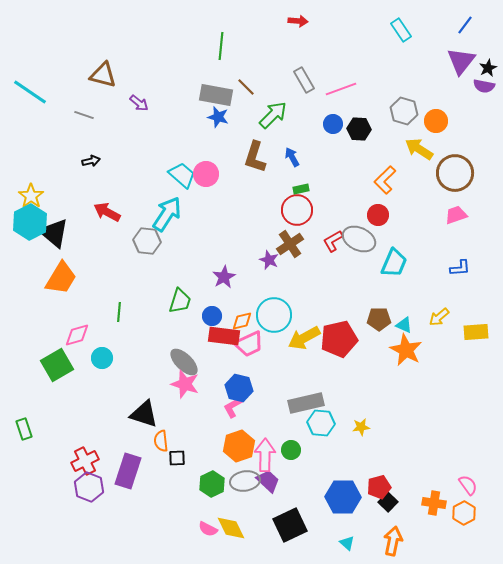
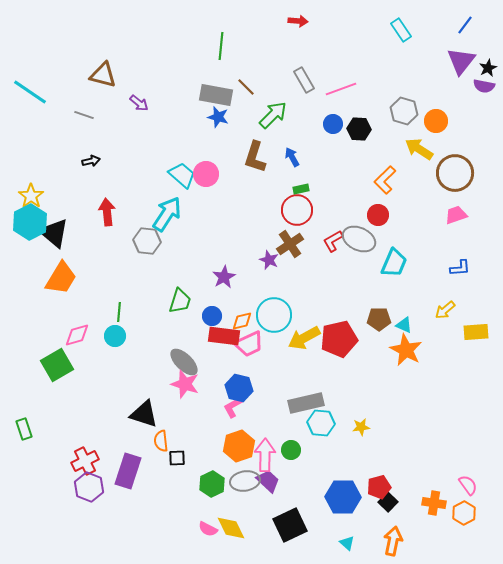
red arrow at (107, 212): rotated 56 degrees clockwise
yellow arrow at (439, 317): moved 6 px right, 7 px up
cyan circle at (102, 358): moved 13 px right, 22 px up
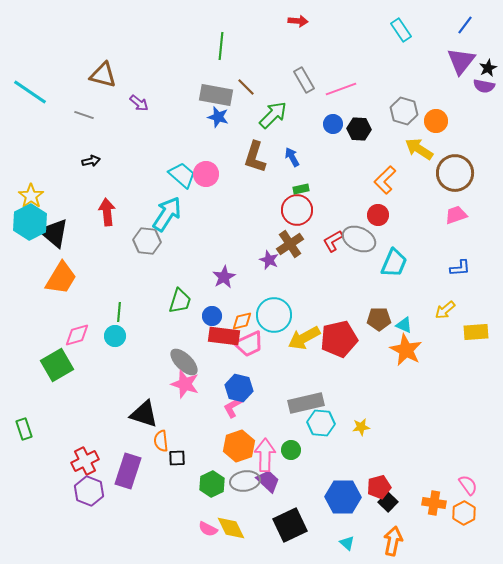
purple hexagon at (89, 487): moved 4 px down
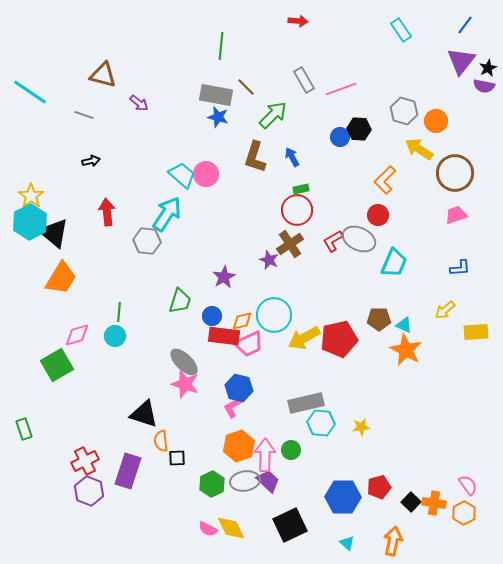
blue circle at (333, 124): moved 7 px right, 13 px down
black square at (388, 502): moved 23 px right
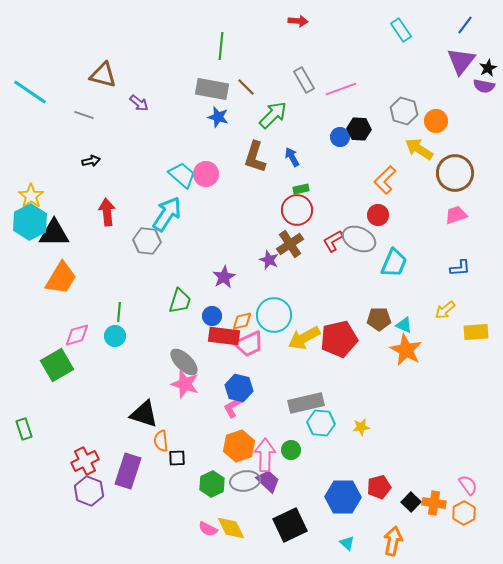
gray rectangle at (216, 95): moved 4 px left, 6 px up
black triangle at (54, 233): rotated 40 degrees counterclockwise
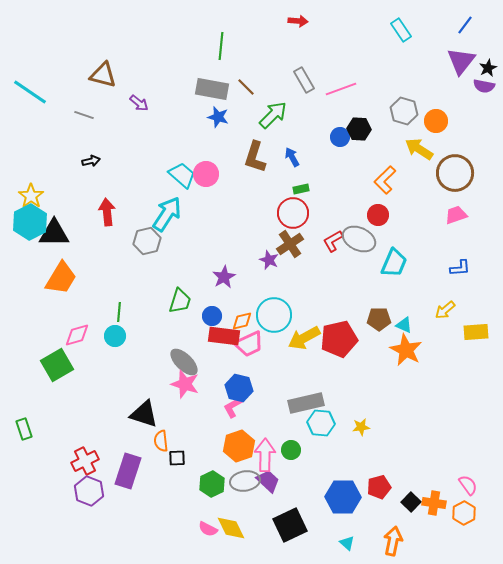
red circle at (297, 210): moved 4 px left, 3 px down
gray hexagon at (147, 241): rotated 20 degrees counterclockwise
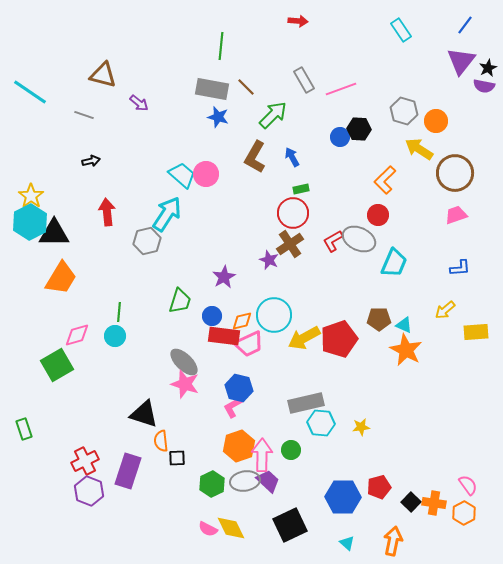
brown L-shape at (255, 157): rotated 12 degrees clockwise
red pentagon at (339, 339): rotated 6 degrees counterclockwise
pink arrow at (265, 455): moved 3 px left
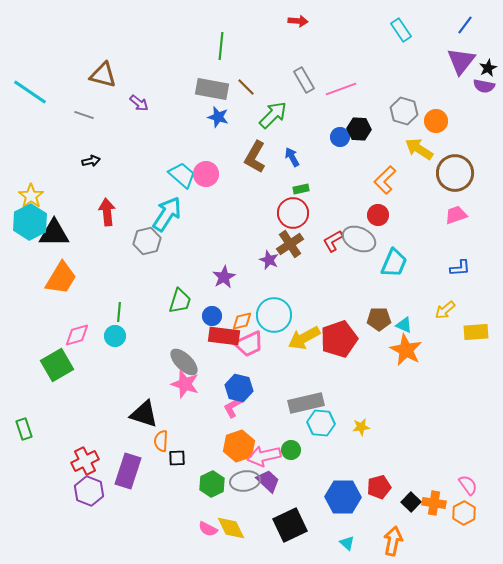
orange semicircle at (161, 441): rotated 10 degrees clockwise
pink arrow at (262, 455): moved 2 px right, 1 px down; rotated 104 degrees counterclockwise
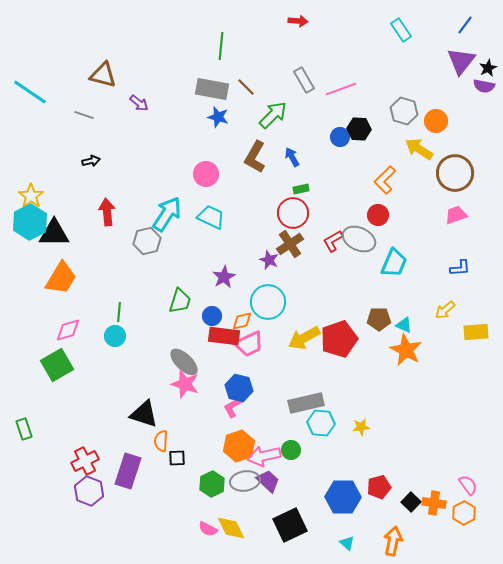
cyan trapezoid at (182, 175): moved 29 px right, 42 px down; rotated 16 degrees counterclockwise
cyan circle at (274, 315): moved 6 px left, 13 px up
pink diamond at (77, 335): moved 9 px left, 5 px up
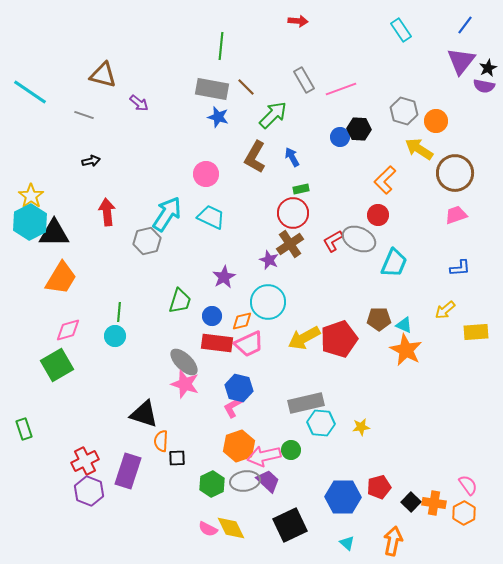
red rectangle at (224, 336): moved 7 px left, 7 px down
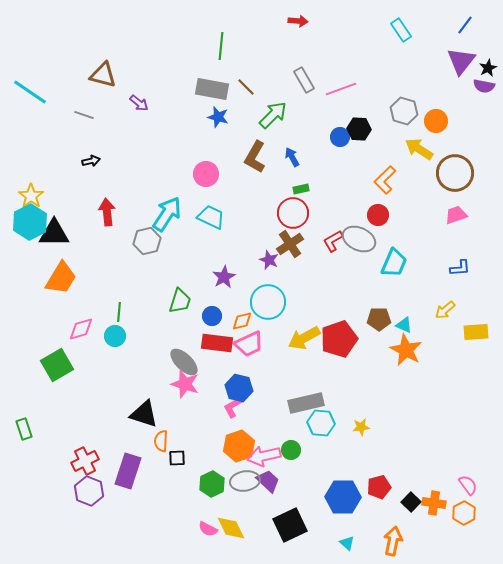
pink diamond at (68, 330): moved 13 px right, 1 px up
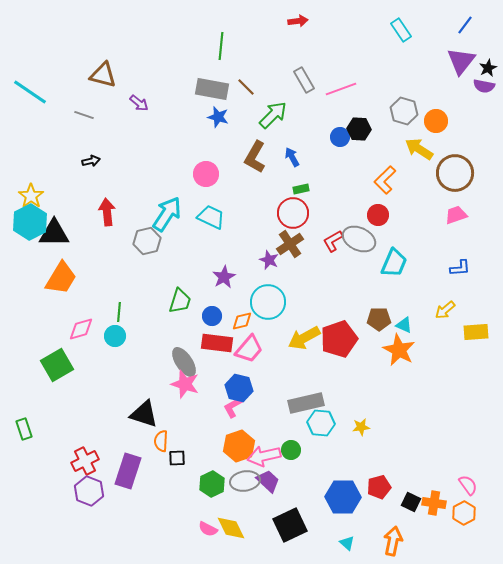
red arrow at (298, 21): rotated 12 degrees counterclockwise
pink trapezoid at (249, 344): moved 5 px down; rotated 24 degrees counterclockwise
orange star at (406, 350): moved 7 px left
gray ellipse at (184, 362): rotated 12 degrees clockwise
black square at (411, 502): rotated 18 degrees counterclockwise
